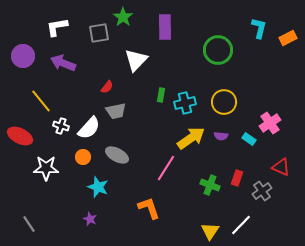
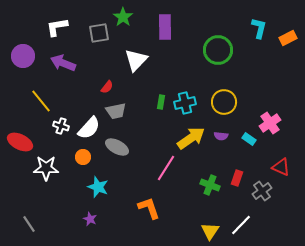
green rectangle: moved 7 px down
red ellipse: moved 6 px down
gray ellipse: moved 8 px up
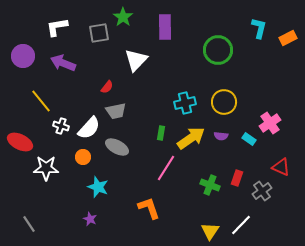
green rectangle: moved 31 px down
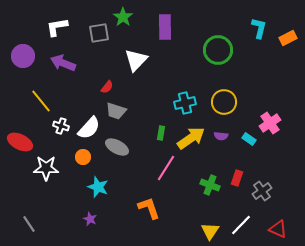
gray trapezoid: rotated 30 degrees clockwise
red triangle: moved 3 px left, 62 px down
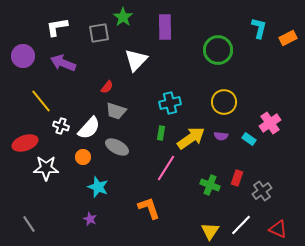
cyan cross: moved 15 px left
red ellipse: moved 5 px right, 1 px down; rotated 45 degrees counterclockwise
